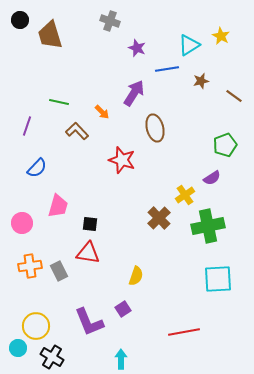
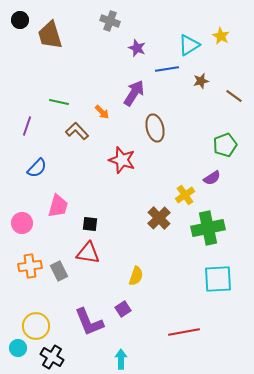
green cross: moved 2 px down
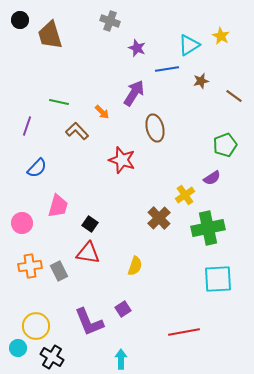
black square: rotated 28 degrees clockwise
yellow semicircle: moved 1 px left, 10 px up
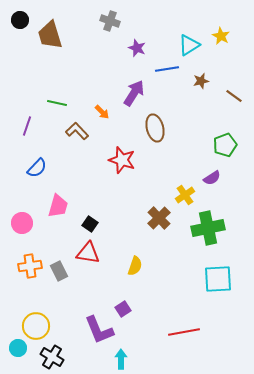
green line: moved 2 px left, 1 px down
purple L-shape: moved 10 px right, 8 px down
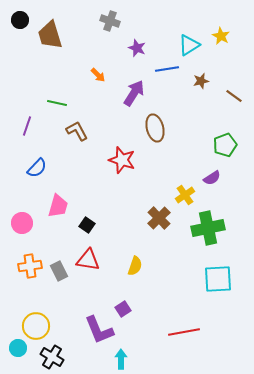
orange arrow: moved 4 px left, 37 px up
brown L-shape: rotated 15 degrees clockwise
black square: moved 3 px left, 1 px down
red triangle: moved 7 px down
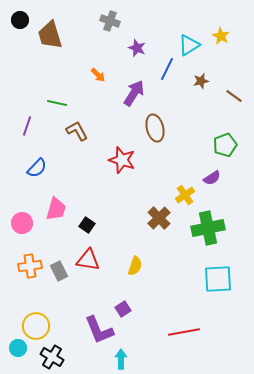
blue line: rotated 55 degrees counterclockwise
pink trapezoid: moved 2 px left, 3 px down
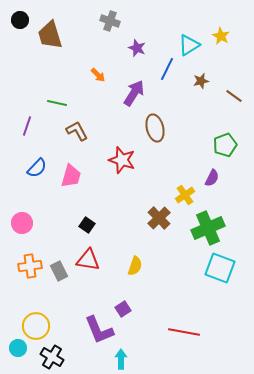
purple semicircle: rotated 30 degrees counterclockwise
pink trapezoid: moved 15 px right, 33 px up
green cross: rotated 12 degrees counterclockwise
cyan square: moved 2 px right, 11 px up; rotated 24 degrees clockwise
red line: rotated 20 degrees clockwise
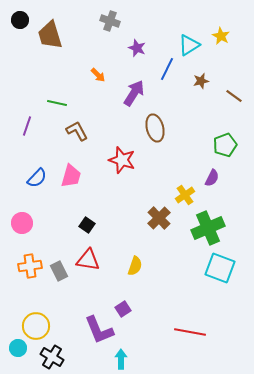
blue semicircle: moved 10 px down
red line: moved 6 px right
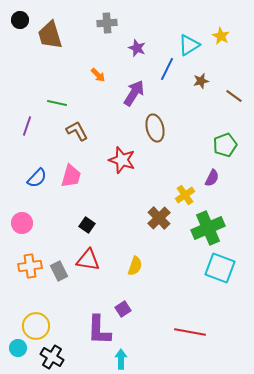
gray cross: moved 3 px left, 2 px down; rotated 24 degrees counterclockwise
purple L-shape: rotated 24 degrees clockwise
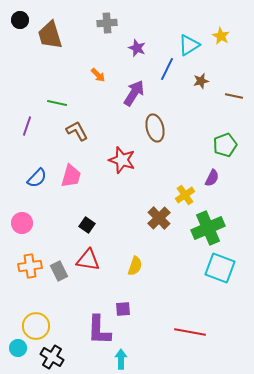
brown line: rotated 24 degrees counterclockwise
purple square: rotated 28 degrees clockwise
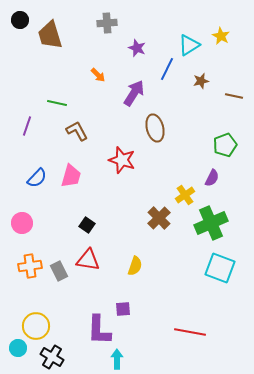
green cross: moved 3 px right, 5 px up
cyan arrow: moved 4 px left
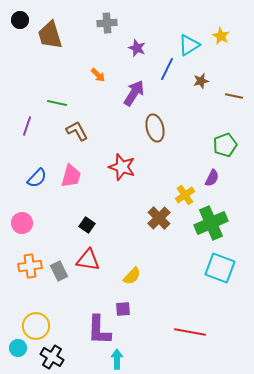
red star: moved 7 px down
yellow semicircle: moved 3 px left, 10 px down; rotated 24 degrees clockwise
